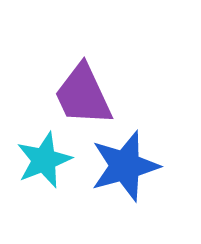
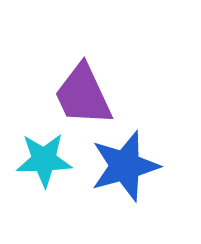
cyan star: rotated 20 degrees clockwise
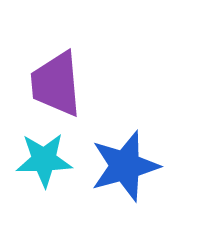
purple trapezoid: moved 27 px left, 11 px up; rotated 20 degrees clockwise
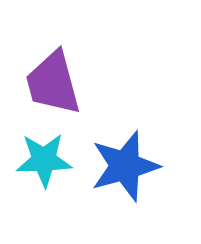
purple trapezoid: moved 3 px left, 1 px up; rotated 10 degrees counterclockwise
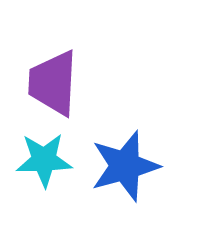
purple trapezoid: rotated 18 degrees clockwise
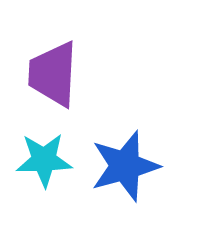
purple trapezoid: moved 9 px up
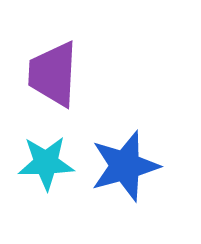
cyan star: moved 2 px right, 3 px down
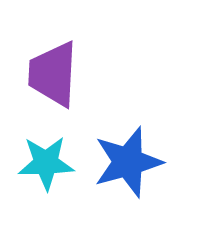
blue star: moved 3 px right, 4 px up
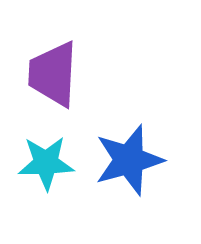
blue star: moved 1 px right, 2 px up
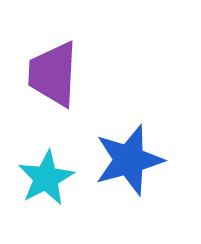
cyan star: moved 15 px down; rotated 26 degrees counterclockwise
